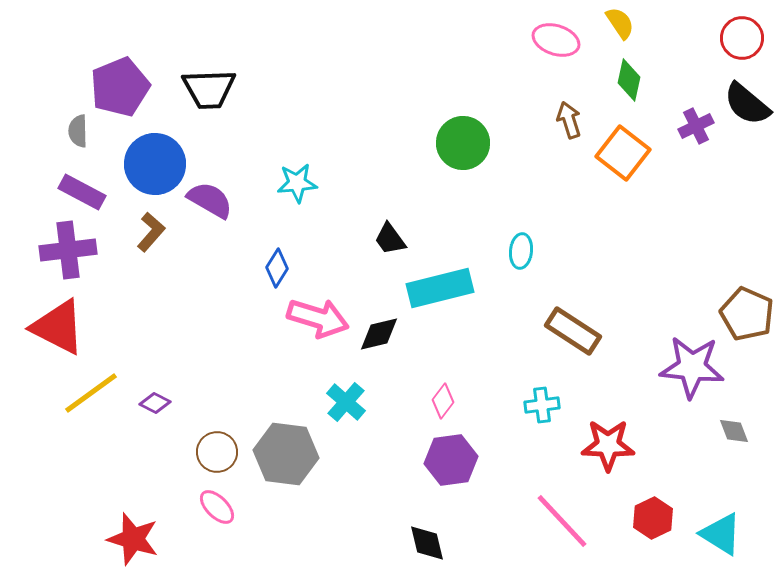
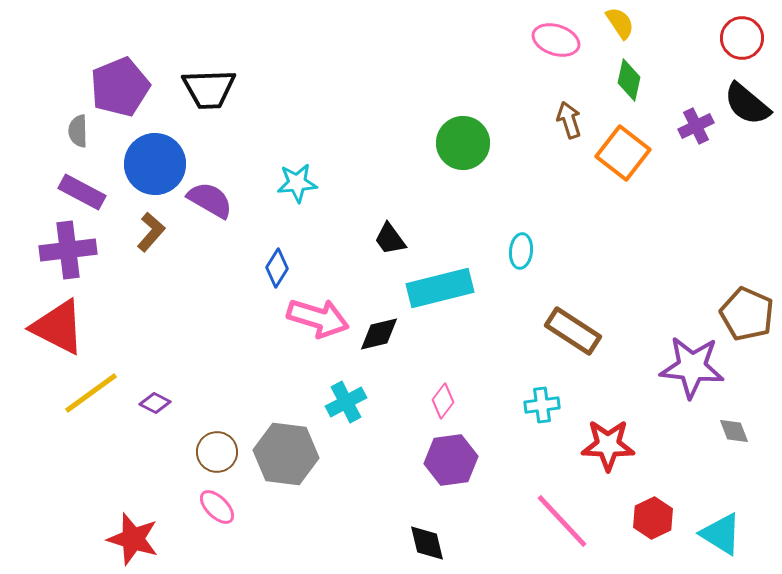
cyan cross at (346, 402): rotated 21 degrees clockwise
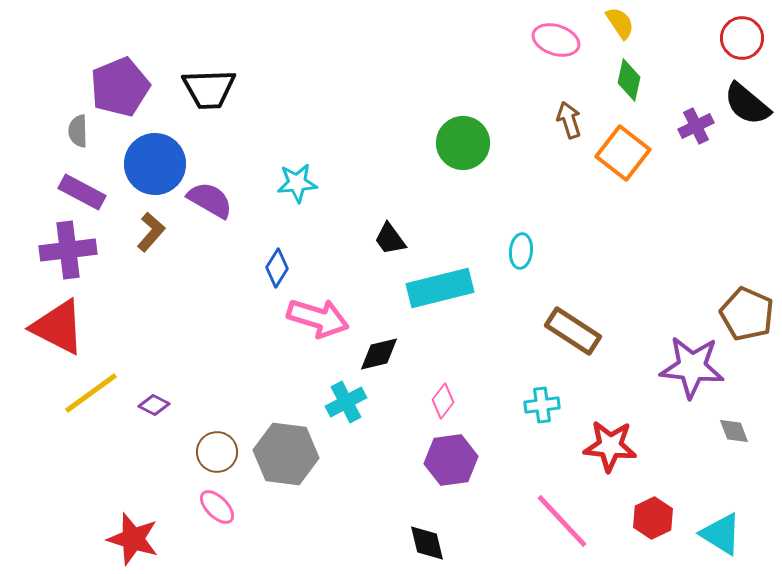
black diamond at (379, 334): moved 20 px down
purple diamond at (155, 403): moved 1 px left, 2 px down
red star at (608, 445): moved 2 px right, 1 px down; rotated 4 degrees clockwise
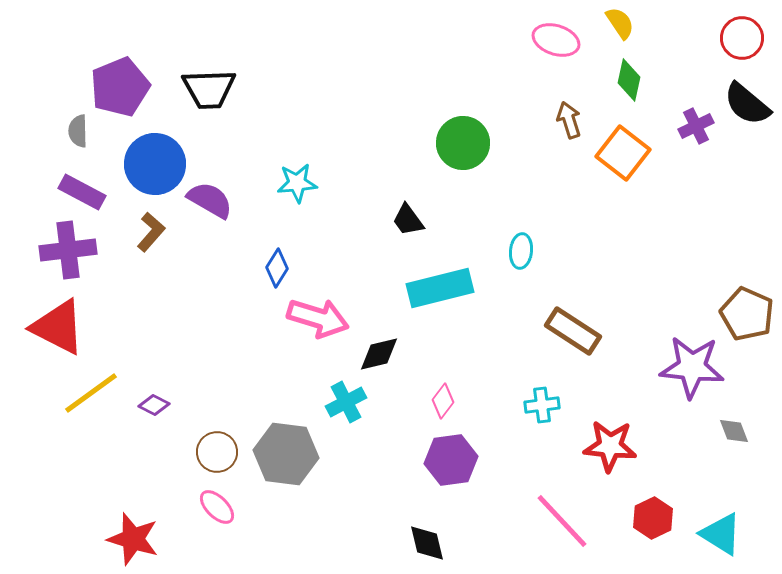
black trapezoid at (390, 239): moved 18 px right, 19 px up
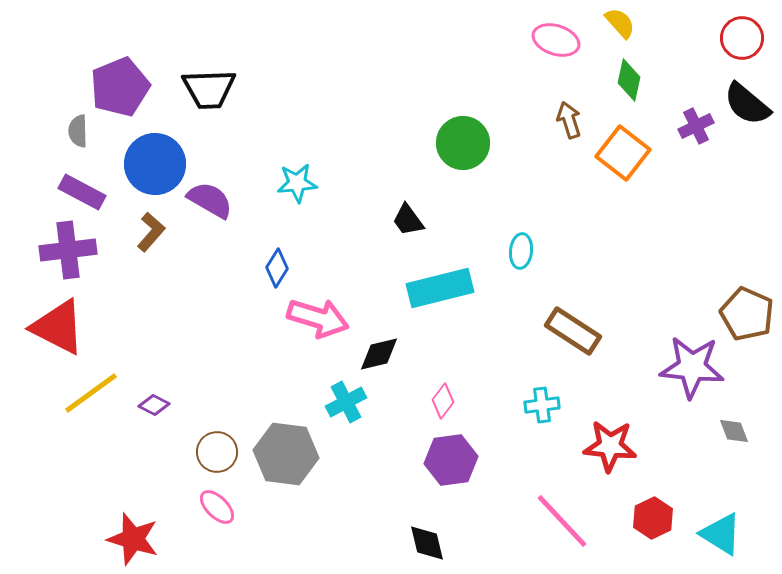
yellow semicircle at (620, 23): rotated 8 degrees counterclockwise
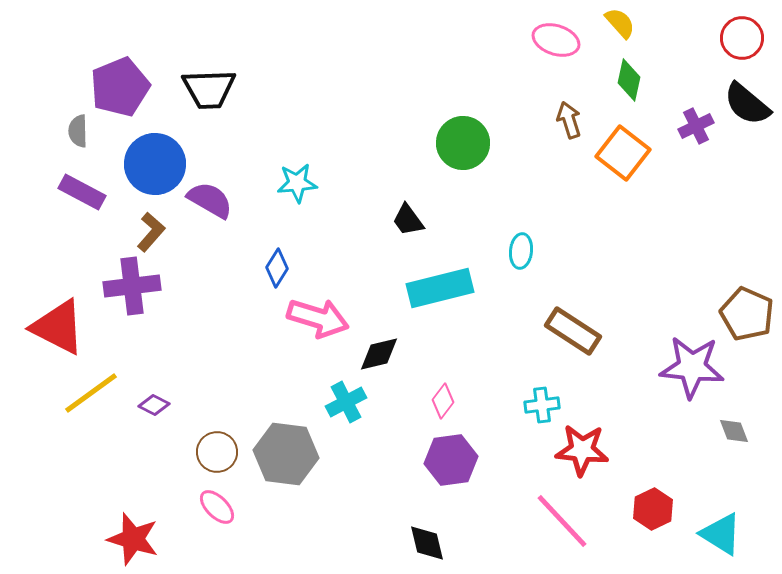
purple cross at (68, 250): moved 64 px right, 36 px down
red star at (610, 446): moved 28 px left, 4 px down
red hexagon at (653, 518): moved 9 px up
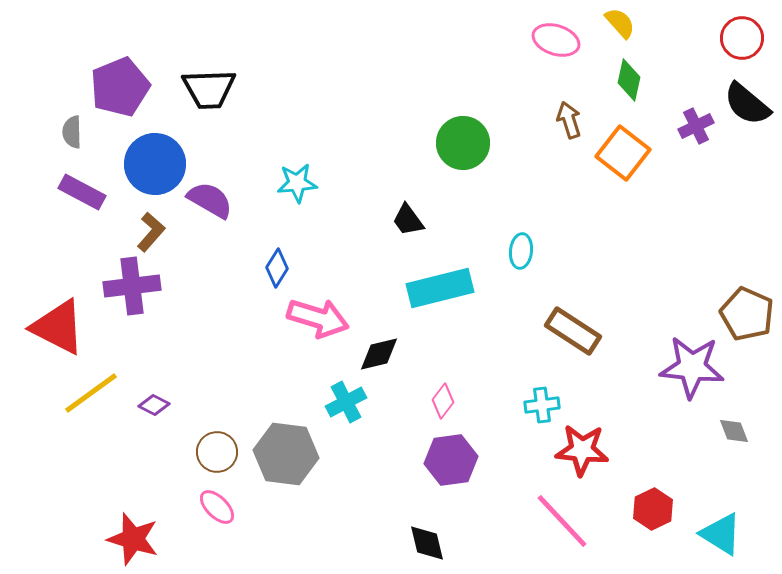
gray semicircle at (78, 131): moved 6 px left, 1 px down
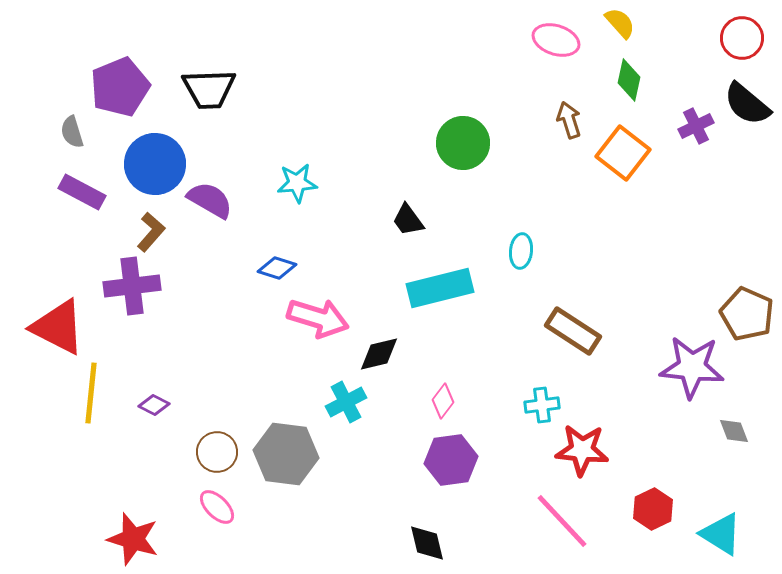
gray semicircle at (72, 132): rotated 16 degrees counterclockwise
blue diamond at (277, 268): rotated 75 degrees clockwise
yellow line at (91, 393): rotated 48 degrees counterclockwise
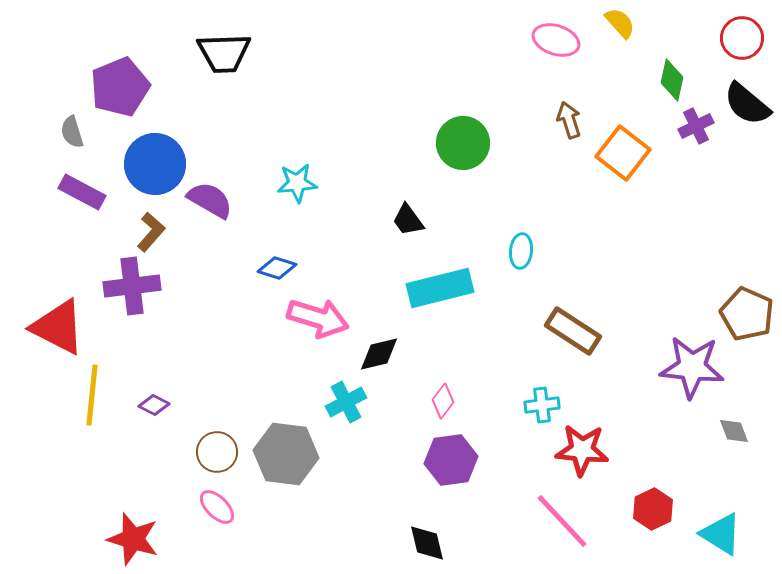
green diamond at (629, 80): moved 43 px right
black trapezoid at (209, 89): moved 15 px right, 36 px up
yellow line at (91, 393): moved 1 px right, 2 px down
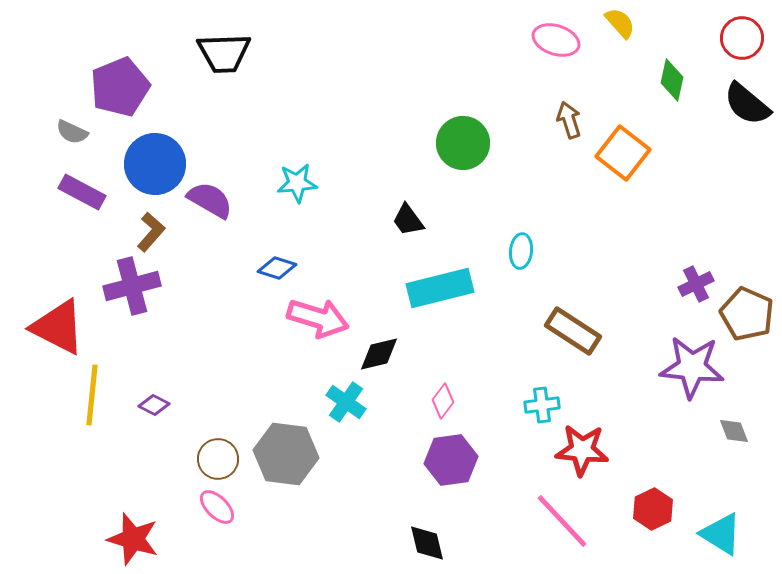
purple cross at (696, 126): moved 158 px down
gray semicircle at (72, 132): rotated 48 degrees counterclockwise
purple cross at (132, 286): rotated 8 degrees counterclockwise
cyan cross at (346, 402): rotated 27 degrees counterclockwise
brown circle at (217, 452): moved 1 px right, 7 px down
